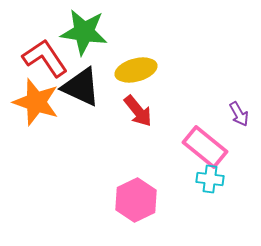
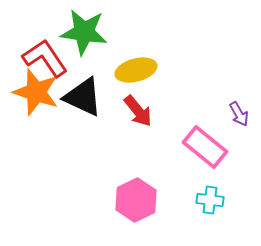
black triangle: moved 2 px right, 10 px down
orange star: moved 10 px up
cyan cross: moved 21 px down
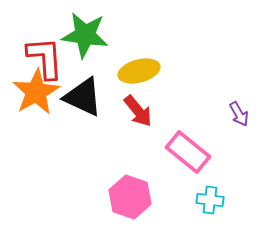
green star: moved 1 px right, 3 px down
red L-shape: rotated 30 degrees clockwise
yellow ellipse: moved 3 px right, 1 px down
orange star: rotated 24 degrees clockwise
pink rectangle: moved 17 px left, 5 px down
pink hexagon: moved 6 px left, 3 px up; rotated 15 degrees counterclockwise
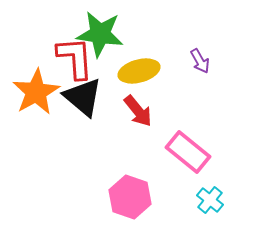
green star: moved 15 px right, 1 px up
red L-shape: moved 30 px right
black triangle: rotated 15 degrees clockwise
purple arrow: moved 39 px left, 53 px up
cyan cross: rotated 32 degrees clockwise
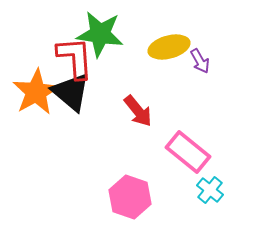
yellow ellipse: moved 30 px right, 24 px up
black triangle: moved 12 px left, 5 px up
cyan cross: moved 10 px up
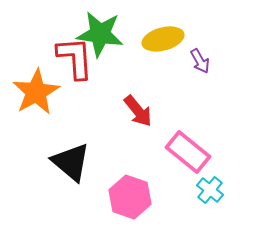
yellow ellipse: moved 6 px left, 8 px up
black triangle: moved 70 px down
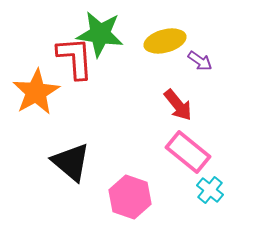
yellow ellipse: moved 2 px right, 2 px down
purple arrow: rotated 25 degrees counterclockwise
red arrow: moved 40 px right, 6 px up
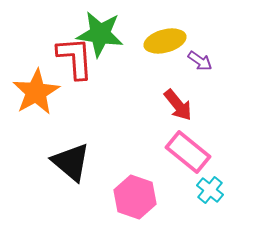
pink hexagon: moved 5 px right
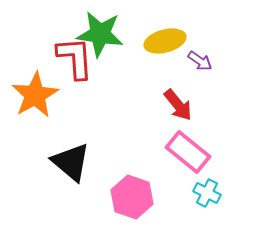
orange star: moved 1 px left, 3 px down
cyan cross: moved 3 px left, 3 px down; rotated 12 degrees counterclockwise
pink hexagon: moved 3 px left
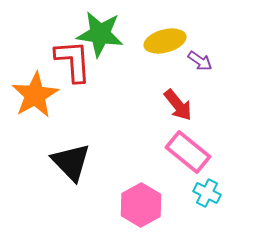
red L-shape: moved 2 px left, 3 px down
black triangle: rotated 6 degrees clockwise
pink hexagon: moved 9 px right, 8 px down; rotated 12 degrees clockwise
